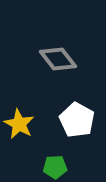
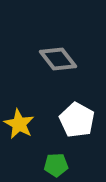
green pentagon: moved 1 px right, 2 px up
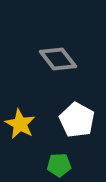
yellow star: moved 1 px right
green pentagon: moved 3 px right
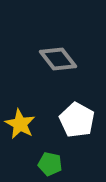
green pentagon: moved 9 px left, 1 px up; rotated 15 degrees clockwise
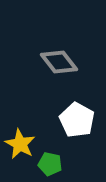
gray diamond: moved 1 px right, 3 px down
yellow star: moved 20 px down
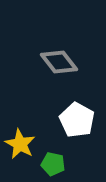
green pentagon: moved 3 px right
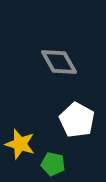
gray diamond: rotated 9 degrees clockwise
yellow star: rotated 12 degrees counterclockwise
